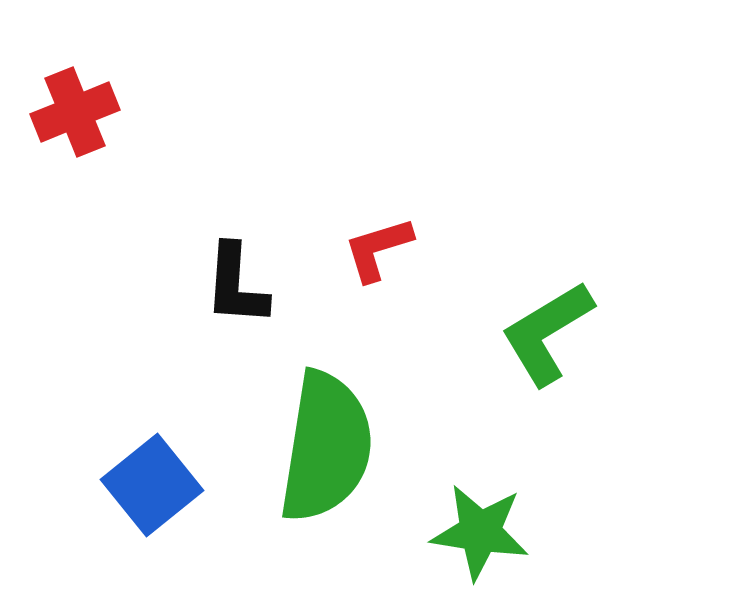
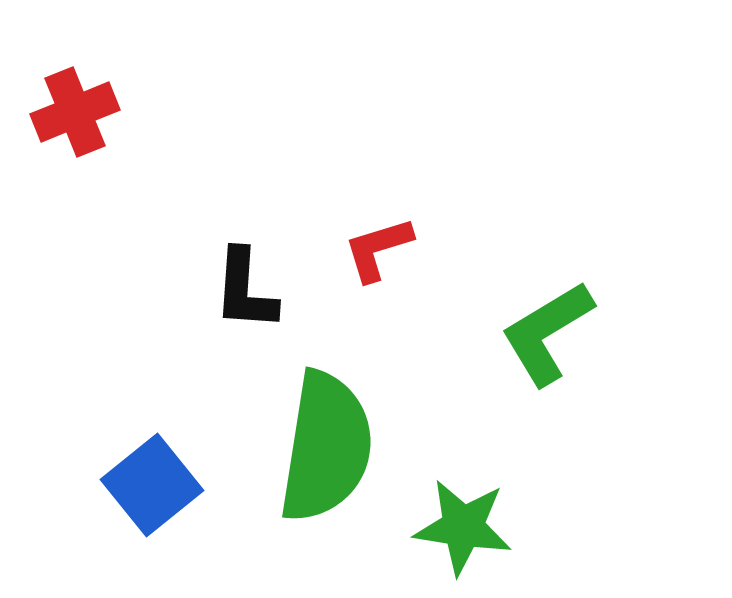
black L-shape: moved 9 px right, 5 px down
green star: moved 17 px left, 5 px up
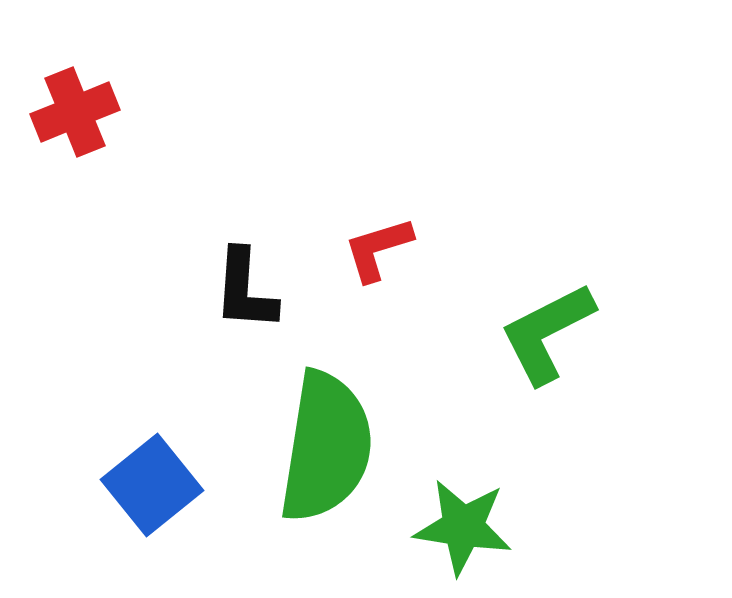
green L-shape: rotated 4 degrees clockwise
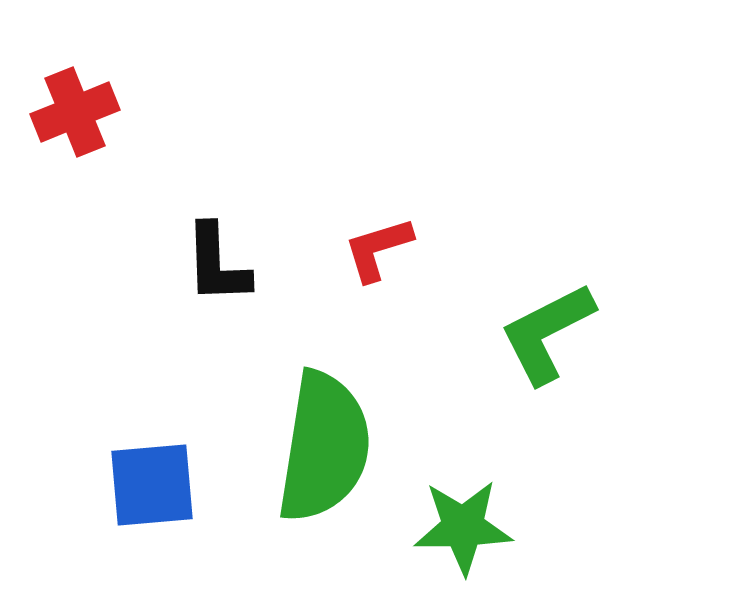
black L-shape: moved 28 px left, 26 px up; rotated 6 degrees counterclockwise
green semicircle: moved 2 px left
blue square: rotated 34 degrees clockwise
green star: rotated 10 degrees counterclockwise
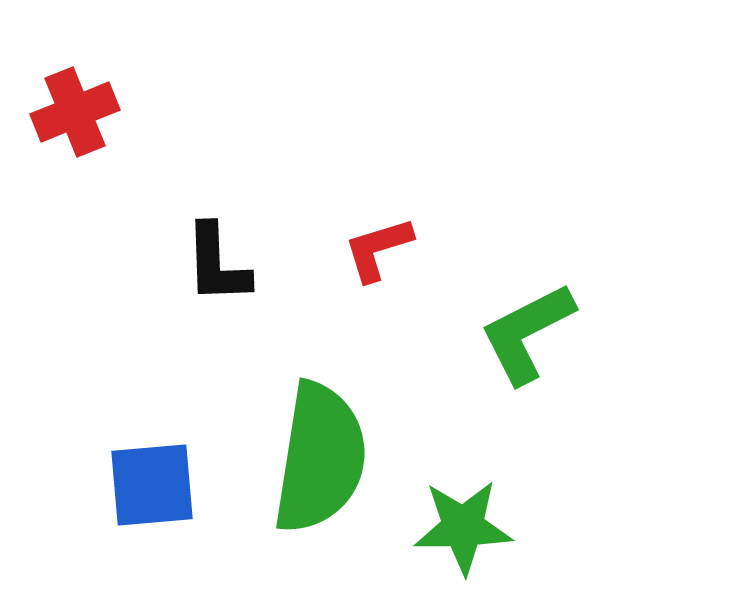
green L-shape: moved 20 px left
green semicircle: moved 4 px left, 11 px down
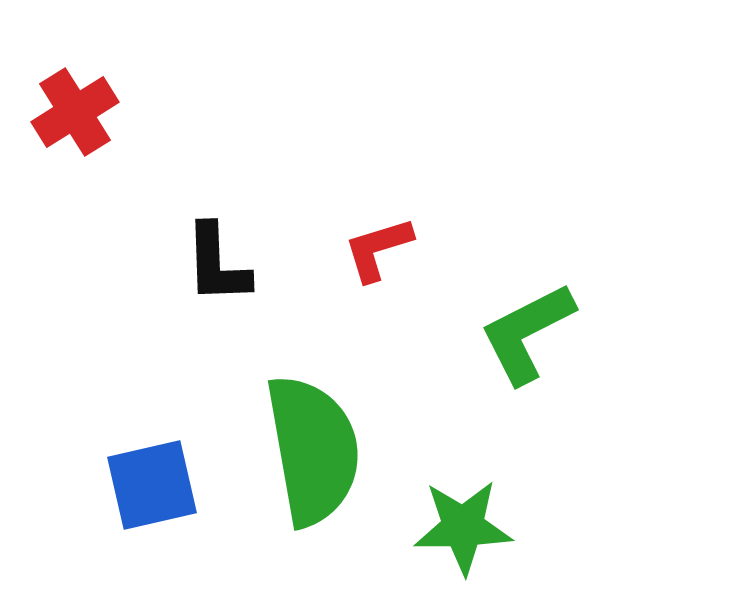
red cross: rotated 10 degrees counterclockwise
green semicircle: moved 7 px left, 8 px up; rotated 19 degrees counterclockwise
blue square: rotated 8 degrees counterclockwise
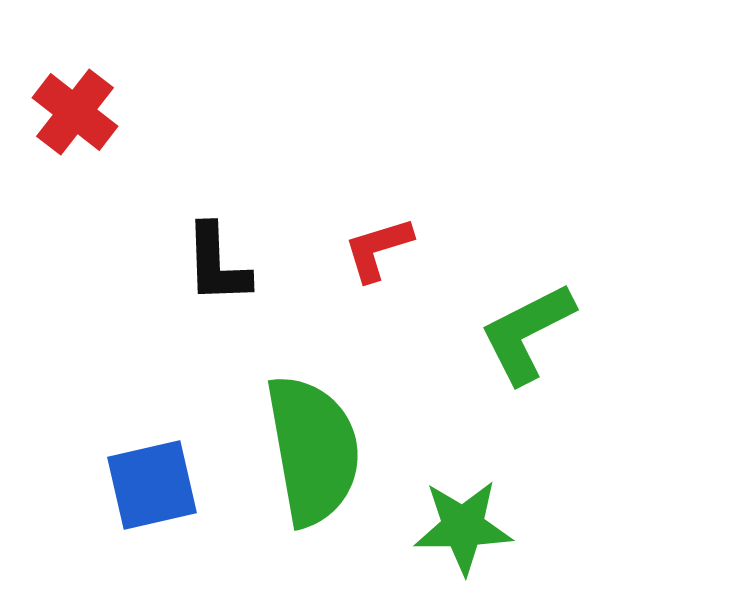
red cross: rotated 20 degrees counterclockwise
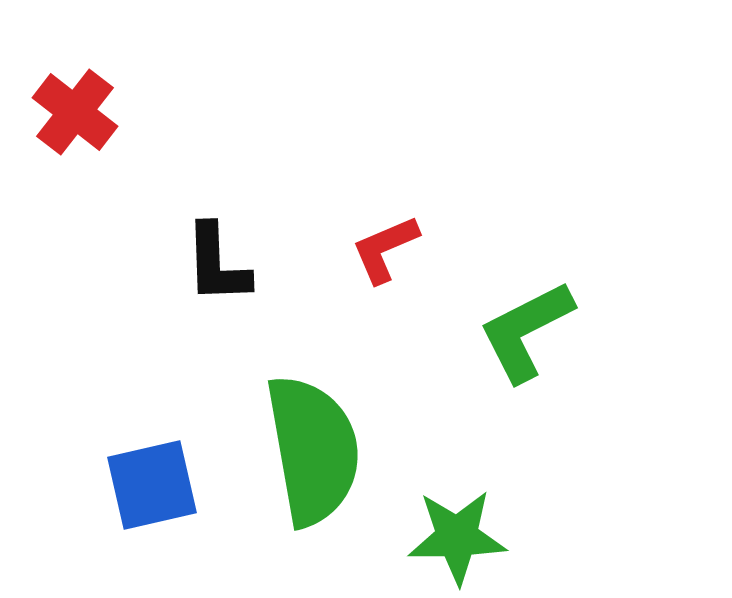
red L-shape: moved 7 px right; rotated 6 degrees counterclockwise
green L-shape: moved 1 px left, 2 px up
green star: moved 6 px left, 10 px down
